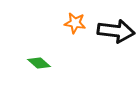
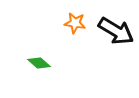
black arrow: rotated 24 degrees clockwise
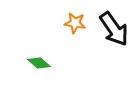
black arrow: moved 2 px left, 2 px up; rotated 24 degrees clockwise
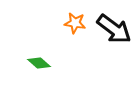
black arrow: rotated 18 degrees counterclockwise
